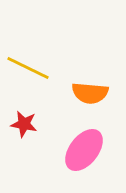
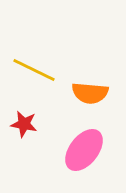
yellow line: moved 6 px right, 2 px down
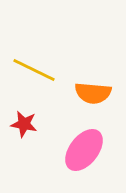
orange semicircle: moved 3 px right
